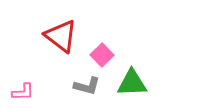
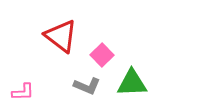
gray L-shape: rotated 8 degrees clockwise
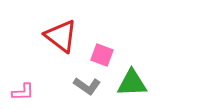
pink square: rotated 25 degrees counterclockwise
gray L-shape: rotated 12 degrees clockwise
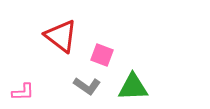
green triangle: moved 1 px right, 4 px down
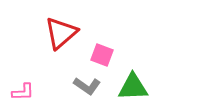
red triangle: moved 3 px up; rotated 42 degrees clockwise
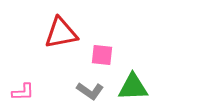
red triangle: rotated 30 degrees clockwise
pink square: rotated 15 degrees counterclockwise
gray L-shape: moved 3 px right, 5 px down
